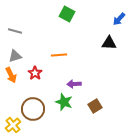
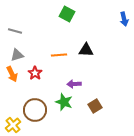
blue arrow: moved 5 px right; rotated 56 degrees counterclockwise
black triangle: moved 23 px left, 7 px down
gray triangle: moved 2 px right, 1 px up
orange arrow: moved 1 px right, 1 px up
brown circle: moved 2 px right, 1 px down
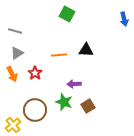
gray triangle: moved 2 px up; rotated 16 degrees counterclockwise
brown square: moved 7 px left
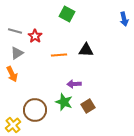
red star: moved 37 px up
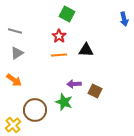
red star: moved 24 px right
orange arrow: moved 2 px right, 6 px down; rotated 28 degrees counterclockwise
brown square: moved 7 px right, 15 px up; rotated 32 degrees counterclockwise
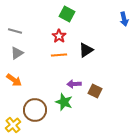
black triangle: rotated 35 degrees counterclockwise
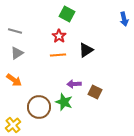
orange line: moved 1 px left
brown square: moved 1 px down
brown circle: moved 4 px right, 3 px up
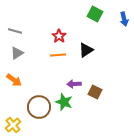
green square: moved 28 px right
